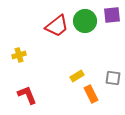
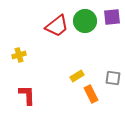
purple square: moved 2 px down
red L-shape: rotated 20 degrees clockwise
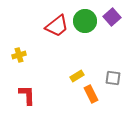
purple square: rotated 36 degrees counterclockwise
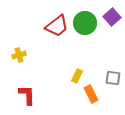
green circle: moved 2 px down
yellow rectangle: rotated 32 degrees counterclockwise
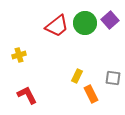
purple square: moved 2 px left, 3 px down
red L-shape: rotated 25 degrees counterclockwise
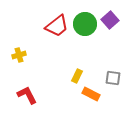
green circle: moved 1 px down
orange rectangle: rotated 36 degrees counterclockwise
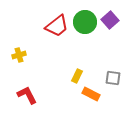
green circle: moved 2 px up
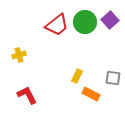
red trapezoid: moved 1 px up
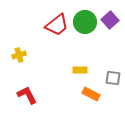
yellow rectangle: moved 3 px right, 6 px up; rotated 64 degrees clockwise
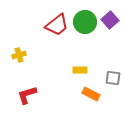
red L-shape: rotated 80 degrees counterclockwise
